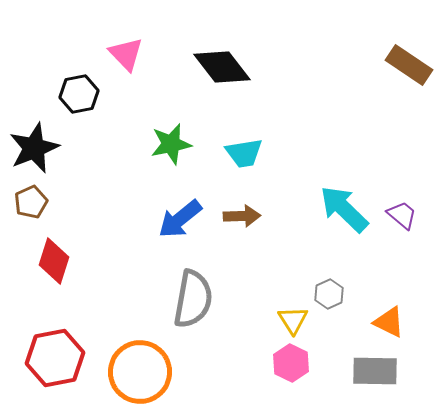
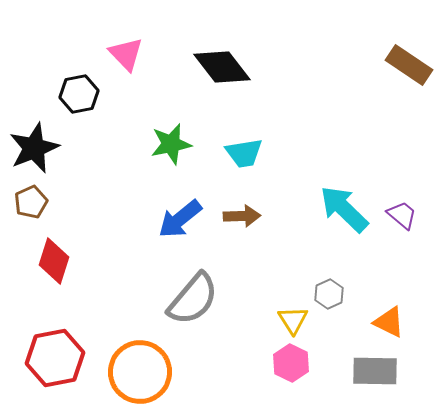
gray semicircle: rotated 30 degrees clockwise
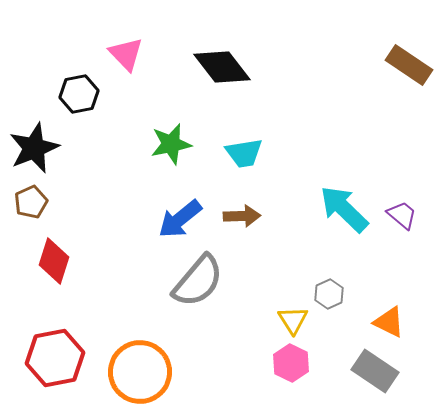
gray semicircle: moved 5 px right, 18 px up
gray rectangle: rotated 33 degrees clockwise
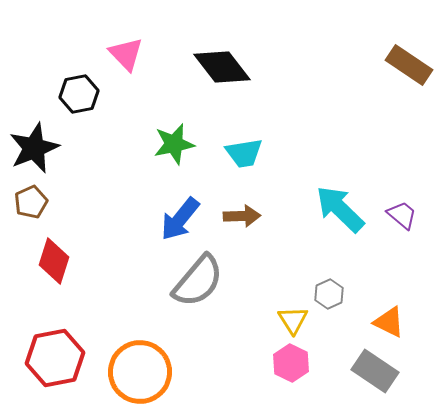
green star: moved 3 px right
cyan arrow: moved 4 px left
blue arrow: rotated 12 degrees counterclockwise
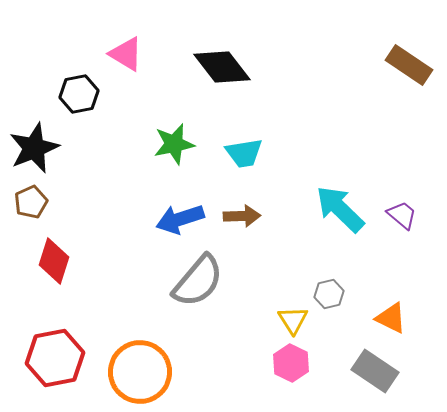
pink triangle: rotated 15 degrees counterclockwise
blue arrow: rotated 33 degrees clockwise
gray hexagon: rotated 12 degrees clockwise
orange triangle: moved 2 px right, 4 px up
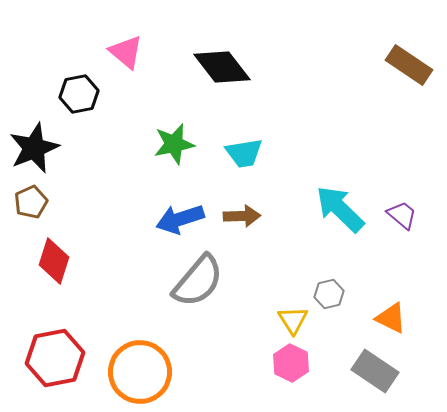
pink triangle: moved 2 px up; rotated 9 degrees clockwise
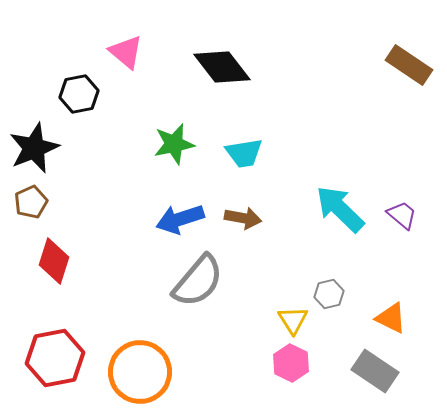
brown arrow: moved 1 px right, 2 px down; rotated 12 degrees clockwise
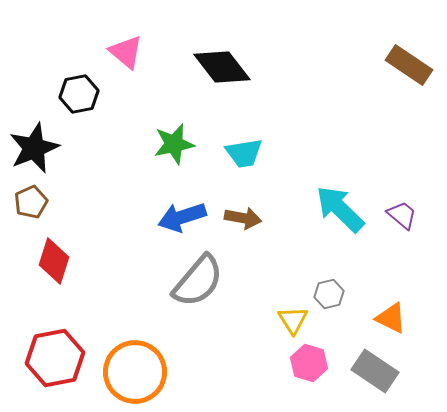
blue arrow: moved 2 px right, 2 px up
pink hexagon: moved 18 px right; rotated 9 degrees counterclockwise
orange circle: moved 5 px left
